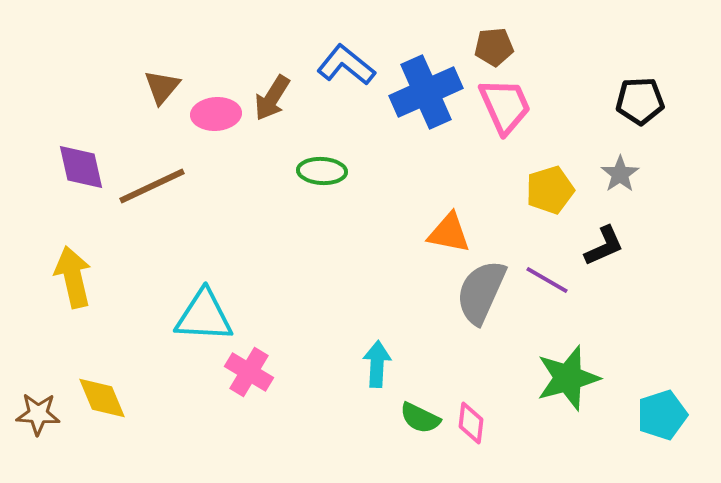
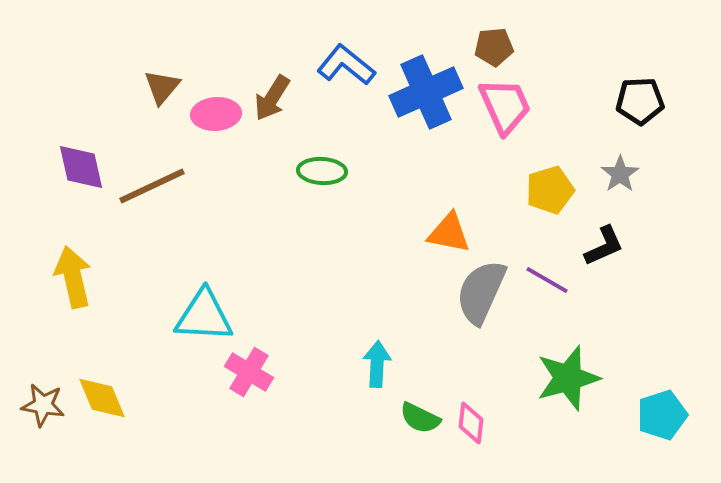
brown star: moved 5 px right, 9 px up; rotated 6 degrees clockwise
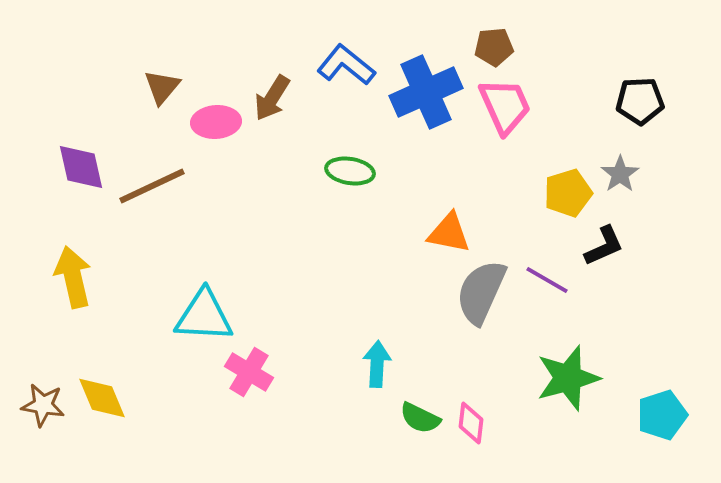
pink ellipse: moved 8 px down
green ellipse: moved 28 px right; rotated 6 degrees clockwise
yellow pentagon: moved 18 px right, 3 px down
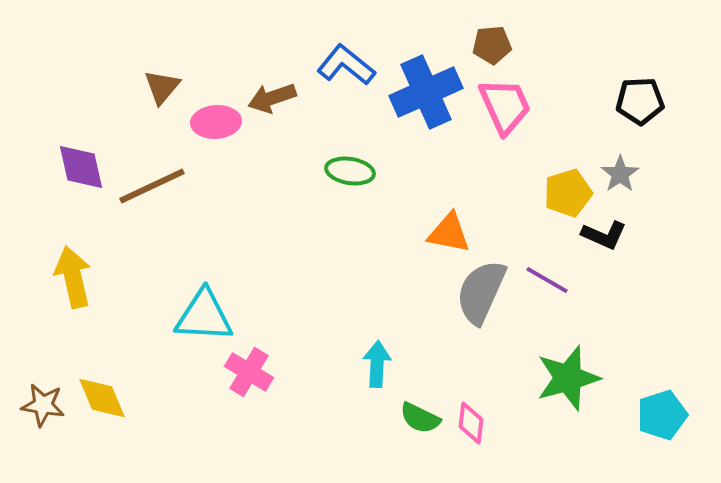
brown pentagon: moved 2 px left, 2 px up
brown arrow: rotated 39 degrees clockwise
black L-shape: moved 11 px up; rotated 48 degrees clockwise
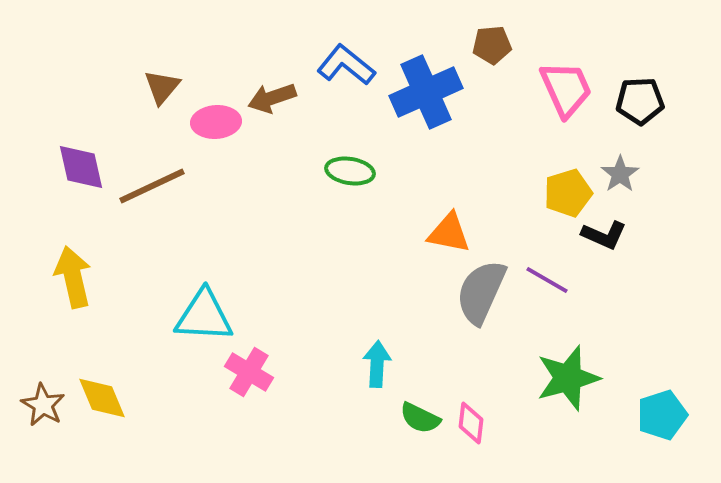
pink trapezoid: moved 61 px right, 17 px up
brown star: rotated 21 degrees clockwise
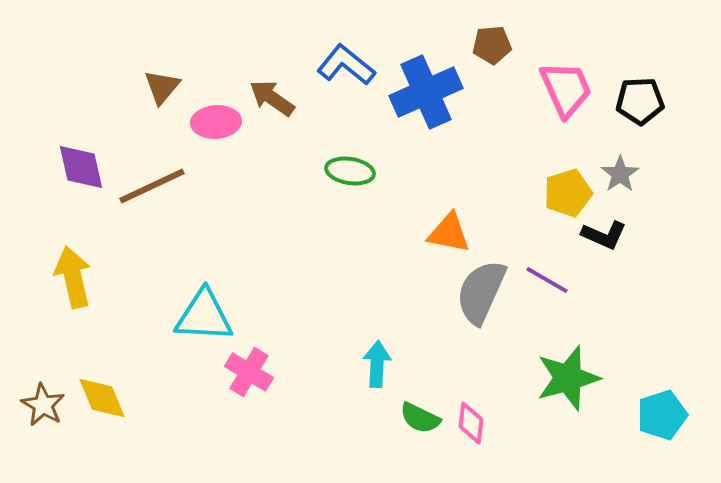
brown arrow: rotated 54 degrees clockwise
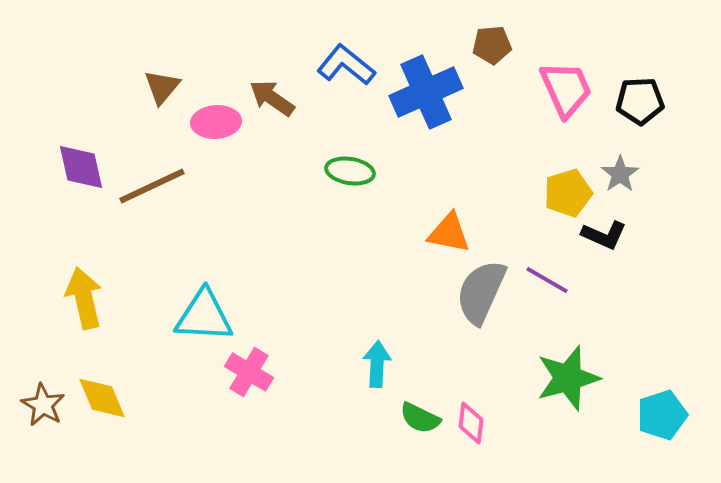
yellow arrow: moved 11 px right, 21 px down
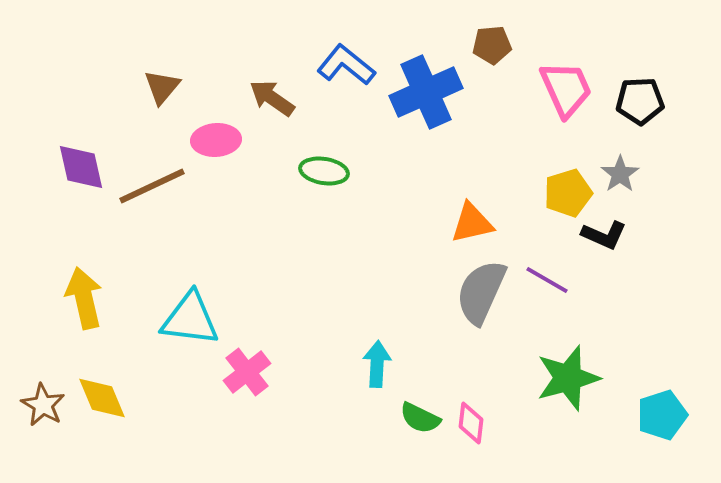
pink ellipse: moved 18 px down
green ellipse: moved 26 px left
orange triangle: moved 23 px right, 10 px up; rotated 24 degrees counterclockwise
cyan triangle: moved 14 px left, 3 px down; rotated 4 degrees clockwise
pink cross: moved 2 px left; rotated 21 degrees clockwise
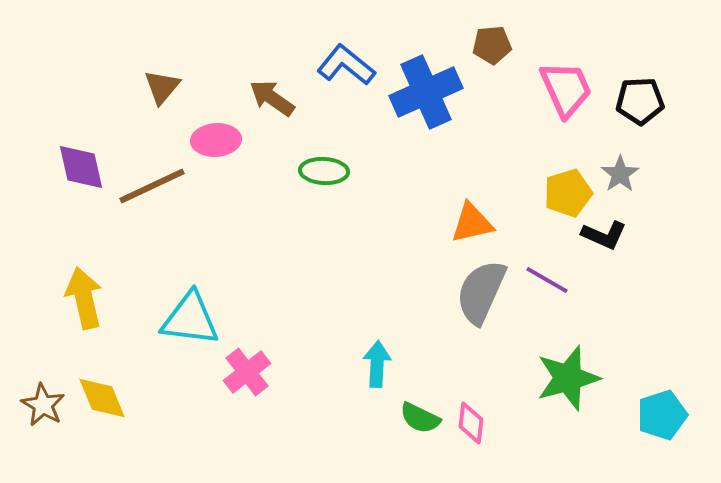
green ellipse: rotated 6 degrees counterclockwise
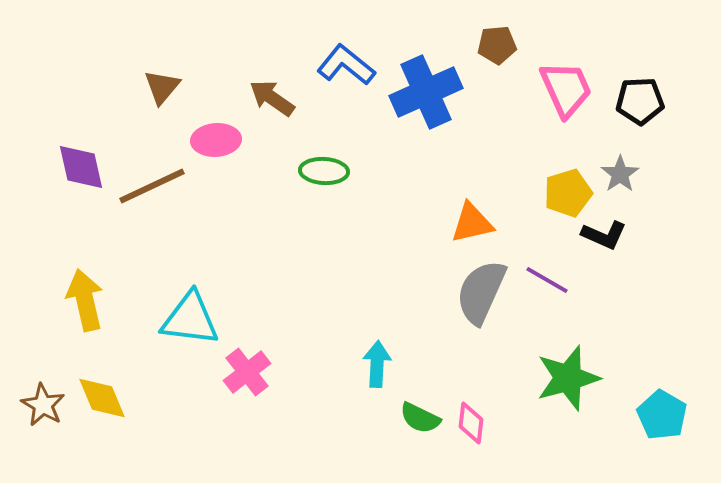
brown pentagon: moved 5 px right
yellow arrow: moved 1 px right, 2 px down
cyan pentagon: rotated 24 degrees counterclockwise
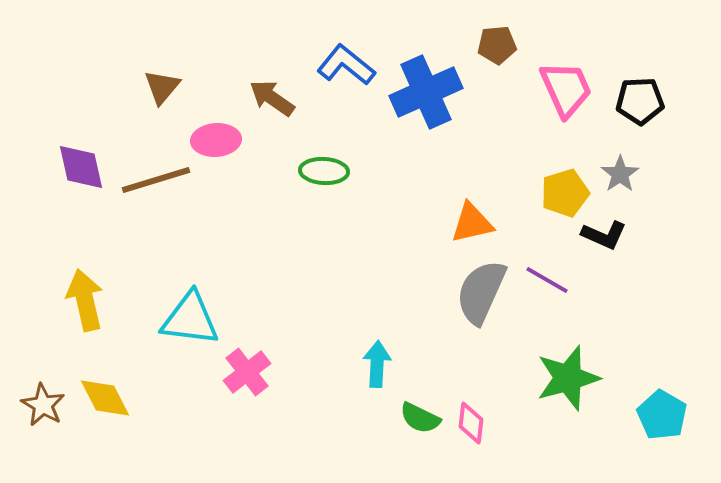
brown line: moved 4 px right, 6 px up; rotated 8 degrees clockwise
yellow pentagon: moved 3 px left
yellow diamond: moved 3 px right; rotated 4 degrees counterclockwise
